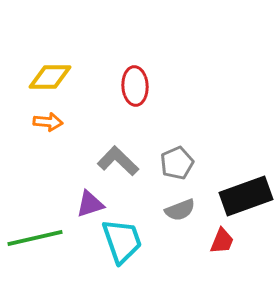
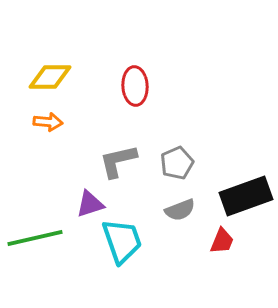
gray L-shape: rotated 57 degrees counterclockwise
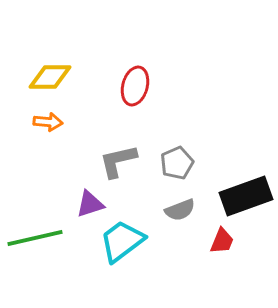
red ellipse: rotated 18 degrees clockwise
cyan trapezoid: rotated 108 degrees counterclockwise
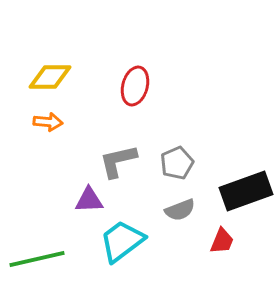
black rectangle: moved 5 px up
purple triangle: moved 1 px left, 4 px up; rotated 16 degrees clockwise
green line: moved 2 px right, 21 px down
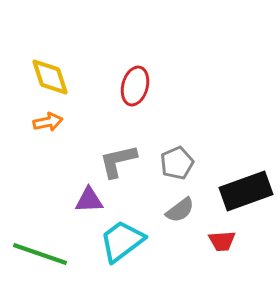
yellow diamond: rotated 72 degrees clockwise
orange arrow: rotated 16 degrees counterclockwise
gray semicircle: rotated 16 degrees counterclockwise
red trapezoid: rotated 64 degrees clockwise
green line: moved 3 px right, 5 px up; rotated 32 degrees clockwise
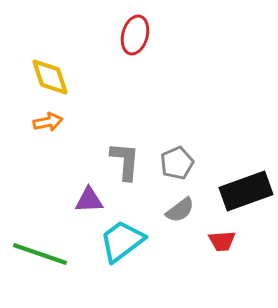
red ellipse: moved 51 px up
gray L-shape: moved 7 px right; rotated 108 degrees clockwise
